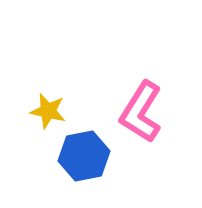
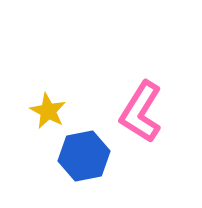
yellow star: rotated 15 degrees clockwise
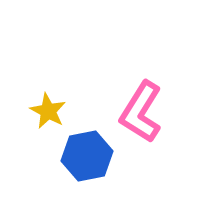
blue hexagon: moved 3 px right
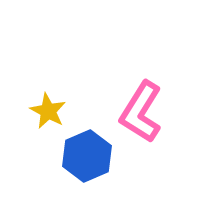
blue hexagon: rotated 12 degrees counterclockwise
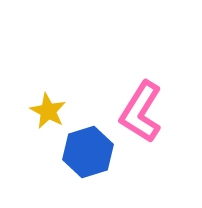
blue hexagon: moved 1 px right, 4 px up; rotated 6 degrees clockwise
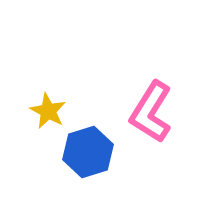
pink L-shape: moved 10 px right
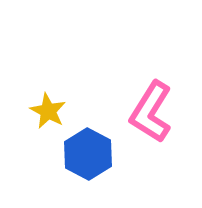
blue hexagon: moved 2 px down; rotated 15 degrees counterclockwise
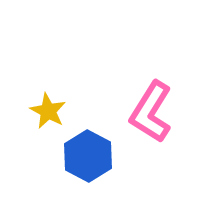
blue hexagon: moved 2 px down
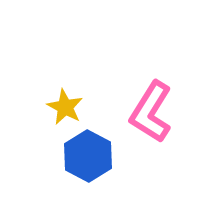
yellow star: moved 17 px right, 4 px up
